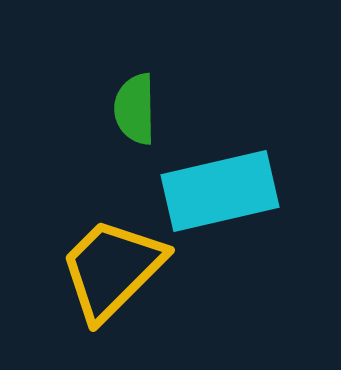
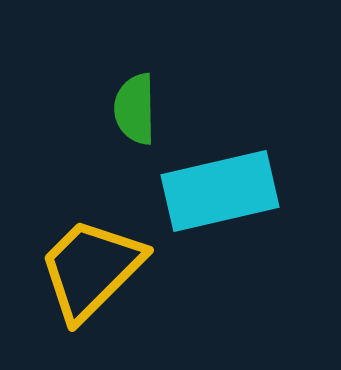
yellow trapezoid: moved 21 px left
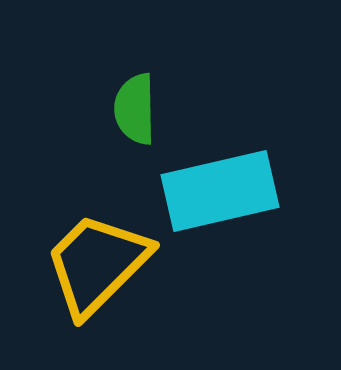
yellow trapezoid: moved 6 px right, 5 px up
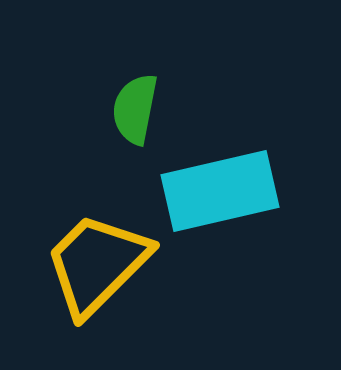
green semicircle: rotated 12 degrees clockwise
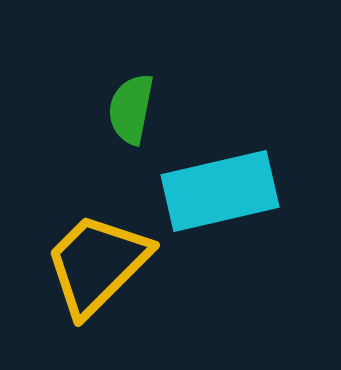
green semicircle: moved 4 px left
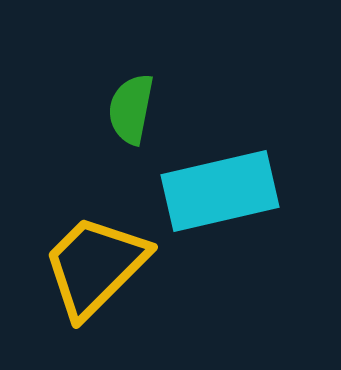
yellow trapezoid: moved 2 px left, 2 px down
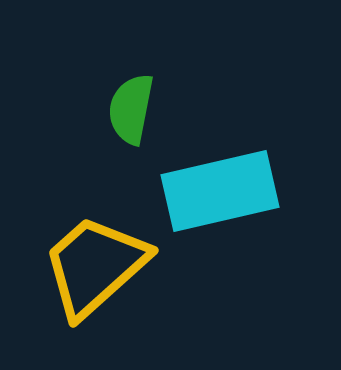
yellow trapezoid: rotated 3 degrees clockwise
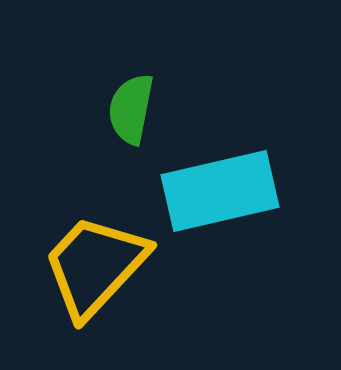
yellow trapezoid: rotated 5 degrees counterclockwise
